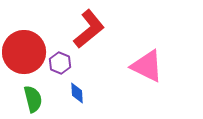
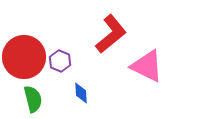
red L-shape: moved 22 px right, 5 px down
red circle: moved 5 px down
purple hexagon: moved 2 px up
blue diamond: moved 4 px right
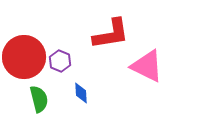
red L-shape: rotated 30 degrees clockwise
green semicircle: moved 6 px right
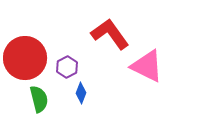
red L-shape: moved 1 px left; rotated 117 degrees counterclockwise
red circle: moved 1 px right, 1 px down
purple hexagon: moved 7 px right, 6 px down; rotated 10 degrees clockwise
blue diamond: rotated 25 degrees clockwise
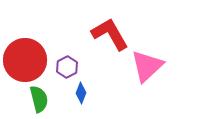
red L-shape: rotated 6 degrees clockwise
red circle: moved 2 px down
pink triangle: rotated 51 degrees clockwise
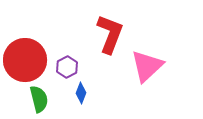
red L-shape: rotated 51 degrees clockwise
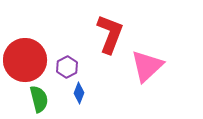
blue diamond: moved 2 px left
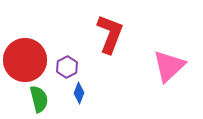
pink triangle: moved 22 px right
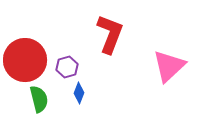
purple hexagon: rotated 10 degrees clockwise
